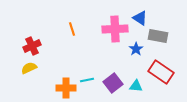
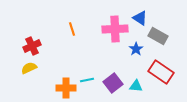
gray rectangle: rotated 18 degrees clockwise
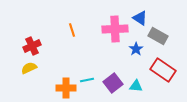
orange line: moved 1 px down
red rectangle: moved 2 px right, 2 px up
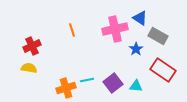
pink cross: rotated 10 degrees counterclockwise
yellow semicircle: rotated 35 degrees clockwise
orange cross: rotated 18 degrees counterclockwise
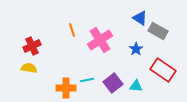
pink cross: moved 15 px left, 11 px down; rotated 20 degrees counterclockwise
gray rectangle: moved 5 px up
orange cross: rotated 18 degrees clockwise
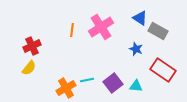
orange line: rotated 24 degrees clockwise
pink cross: moved 1 px right, 13 px up
blue star: rotated 16 degrees counterclockwise
yellow semicircle: rotated 119 degrees clockwise
orange cross: rotated 30 degrees counterclockwise
